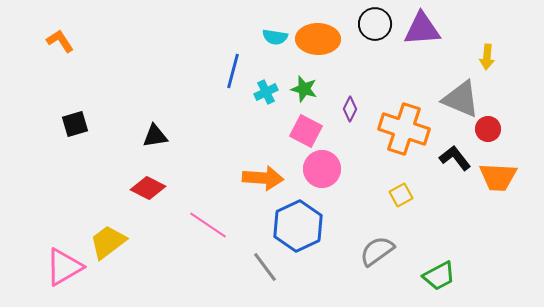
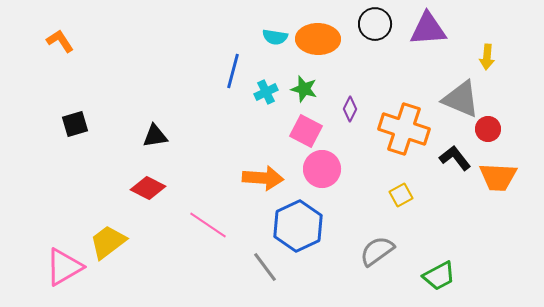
purple triangle: moved 6 px right
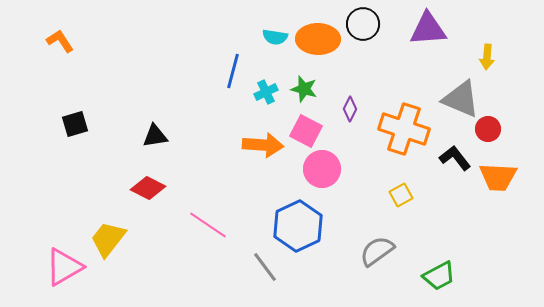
black circle: moved 12 px left
orange arrow: moved 33 px up
yellow trapezoid: moved 3 px up; rotated 15 degrees counterclockwise
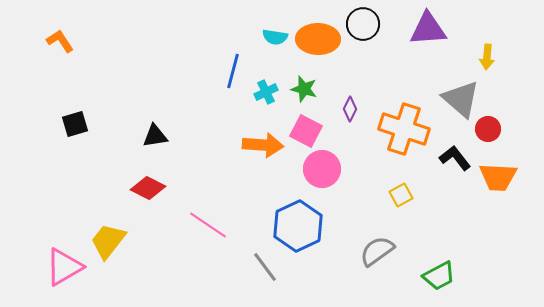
gray triangle: rotated 18 degrees clockwise
yellow trapezoid: moved 2 px down
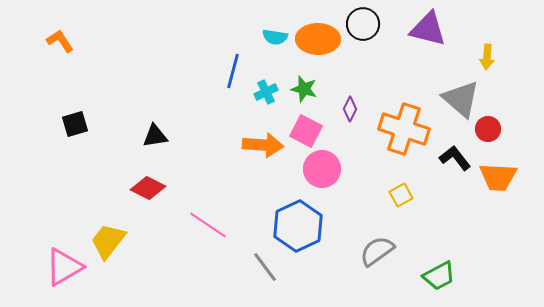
purple triangle: rotated 18 degrees clockwise
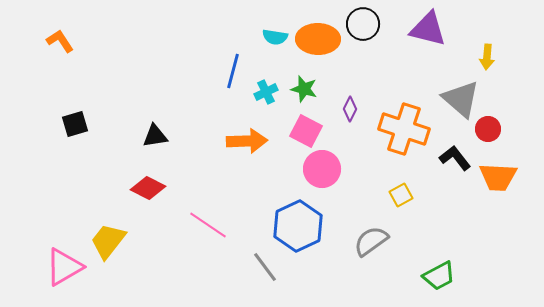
orange arrow: moved 16 px left, 4 px up; rotated 6 degrees counterclockwise
gray semicircle: moved 6 px left, 10 px up
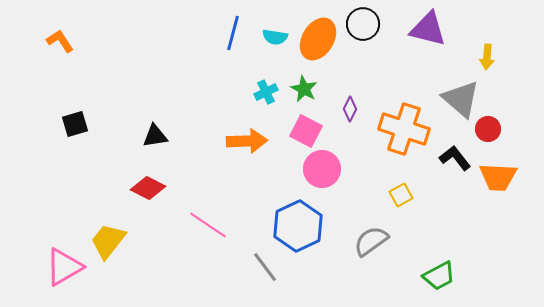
orange ellipse: rotated 60 degrees counterclockwise
blue line: moved 38 px up
green star: rotated 12 degrees clockwise
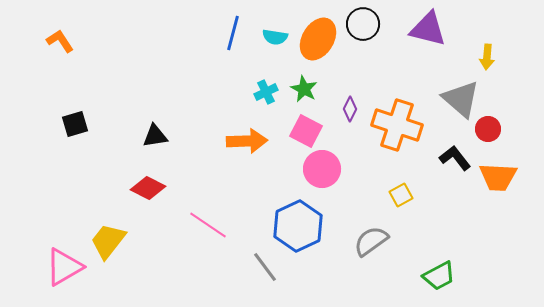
orange cross: moved 7 px left, 4 px up
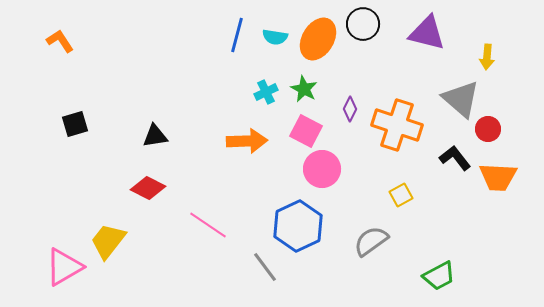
purple triangle: moved 1 px left, 4 px down
blue line: moved 4 px right, 2 px down
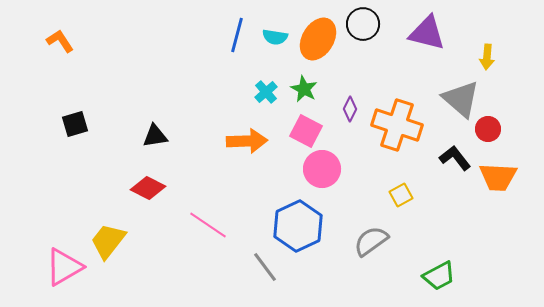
cyan cross: rotated 15 degrees counterclockwise
